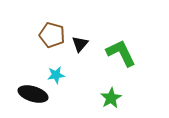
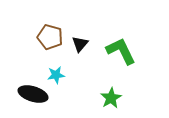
brown pentagon: moved 2 px left, 2 px down
green L-shape: moved 2 px up
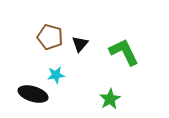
green L-shape: moved 3 px right, 1 px down
green star: moved 1 px left, 1 px down
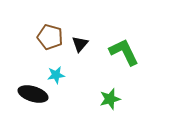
green star: rotated 15 degrees clockwise
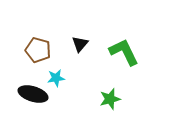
brown pentagon: moved 12 px left, 13 px down
cyan star: moved 3 px down
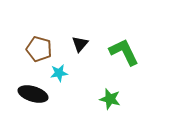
brown pentagon: moved 1 px right, 1 px up
cyan star: moved 3 px right, 5 px up
green star: rotated 30 degrees clockwise
